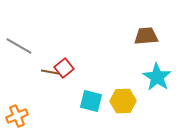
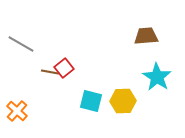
gray line: moved 2 px right, 2 px up
orange cross: moved 5 px up; rotated 25 degrees counterclockwise
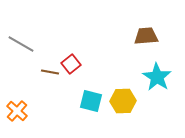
red square: moved 7 px right, 4 px up
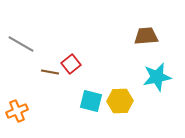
cyan star: rotated 28 degrees clockwise
yellow hexagon: moved 3 px left
orange cross: rotated 25 degrees clockwise
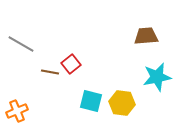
yellow hexagon: moved 2 px right, 2 px down; rotated 10 degrees clockwise
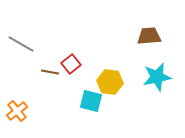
brown trapezoid: moved 3 px right
yellow hexagon: moved 12 px left, 21 px up
orange cross: rotated 15 degrees counterclockwise
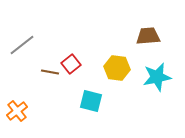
brown trapezoid: moved 1 px left
gray line: moved 1 px right, 1 px down; rotated 68 degrees counterclockwise
yellow hexagon: moved 7 px right, 14 px up
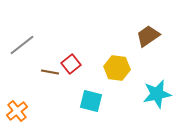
brown trapezoid: rotated 30 degrees counterclockwise
cyan star: moved 17 px down
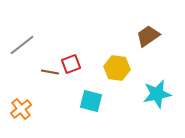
red square: rotated 18 degrees clockwise
orange cross: moved 4 px right, 2 px up
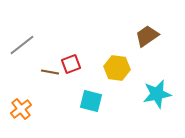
brown trapezoid: moved 1 px left
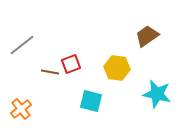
cyan star: rotated 24 degrees clockwise
